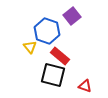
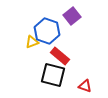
yellow triangle: moved 2 px right, 5 px up; rotated 48 degrees clockwise
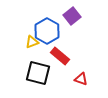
blue hexagon: rotated 10 degrees clockwise
black square: moved 15 px left, 2 px up
red triangle: moved 4 px left, 7 px up
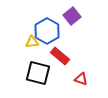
yellow triangle: rotated 16 degrees clockwise
